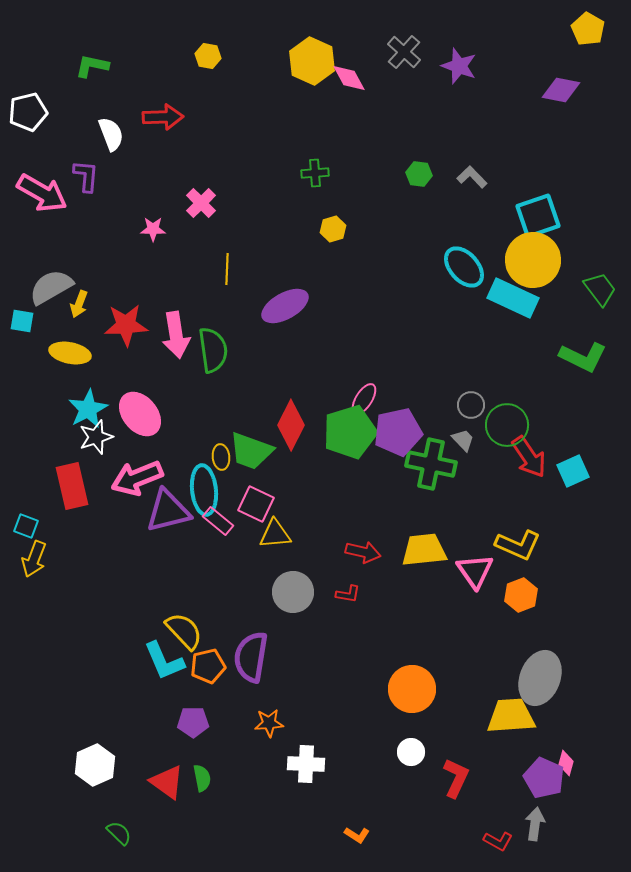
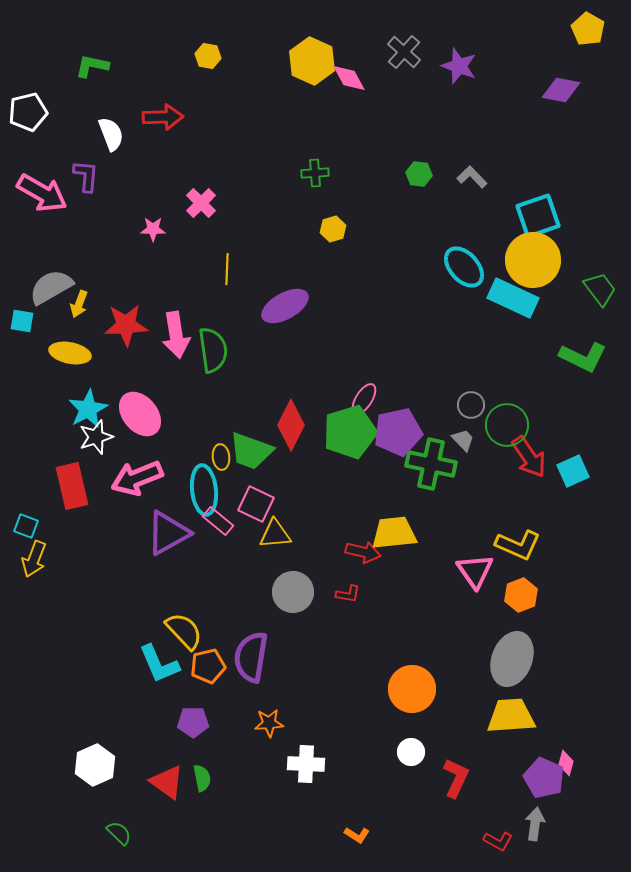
purple triangle at (168, 511): moved 22 px down; rotated 15 degrees counterclockwise
yellow trapezoid at (424, 550): moved 30 px left, 17 px up
cyan L-shape at (164, 661): moved 5 px left, 3 px down
gray ellipse at (540, 678): moved 28 px left, 19 px up
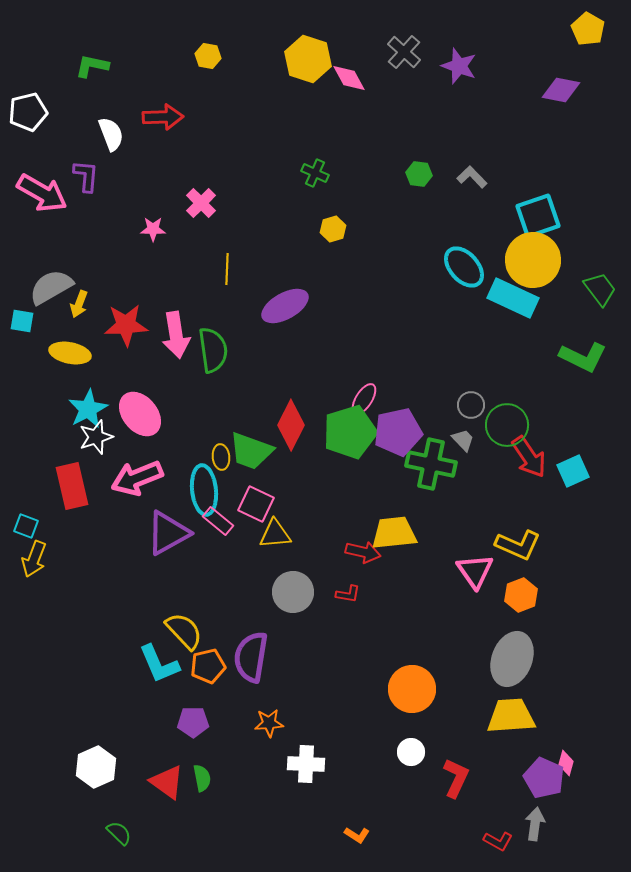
yellow hexagon at (312, 61): moved 4 px left, 2 px up; rotated 6 degrees counterclockwise
green cross at (315, 173): rotated 28 degrees clockwise
white hexagon at (95, 765): moved 1 px right, 2 px down
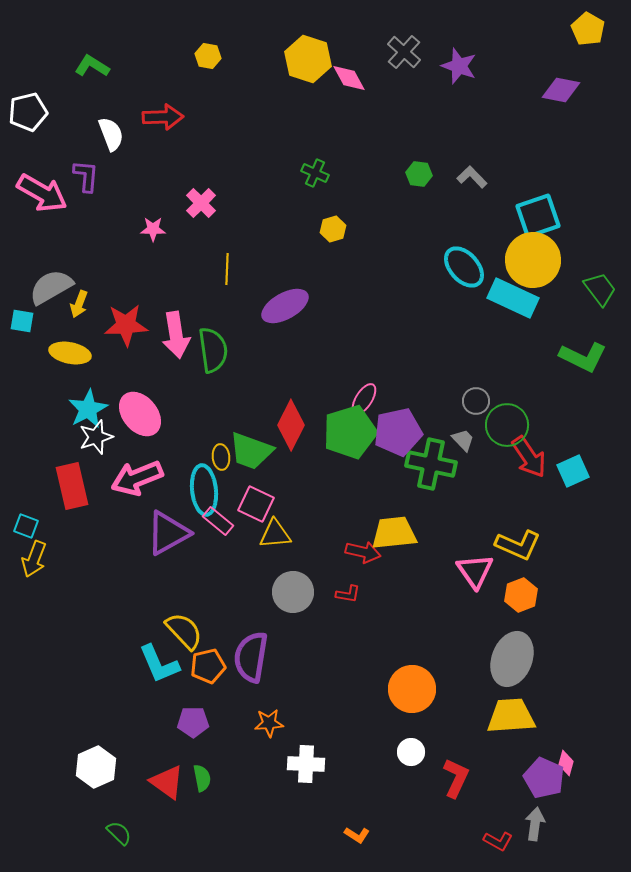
green L-shape at (92, 66): rotated 20 degrees clockwise
gray circle at (471, 405): moved 5 px right, 4 px up
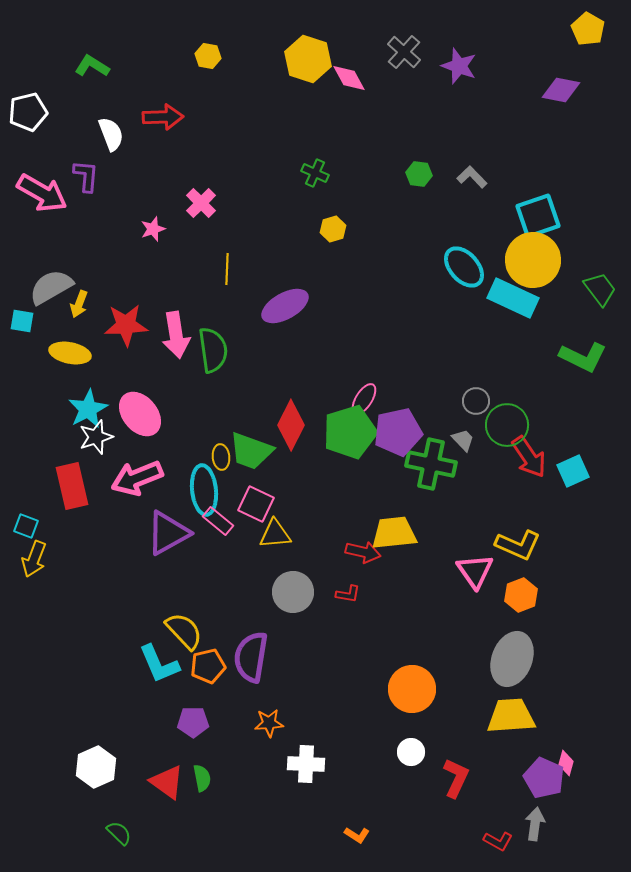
pink star at (153, 229): rotated 20 degrees counterclockwise
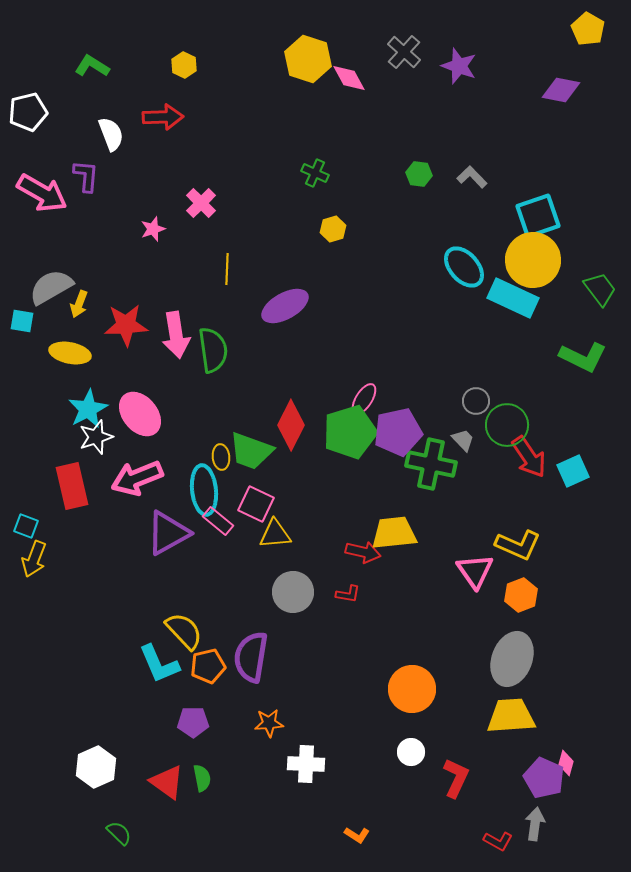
yellow hexagon at (208, 56): moved 24 px left, 9 px down; rotated 15 degrees clockwise
